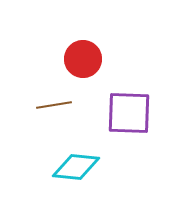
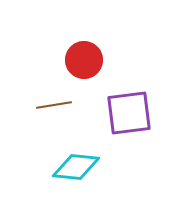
red circle: moved 1 px right, 1 px down
purple square: rotated 9 degrees counterclockwise
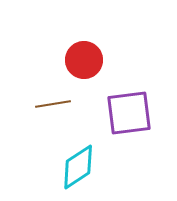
brown line: moved 1 px left, 1 px up
cyan diamond: moved 2 px right; rotated 39 degrees counterclockwise
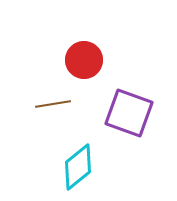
purple square: rotated 27 degrees clockwise
cyan diamond: rotated 6 degrees counterclockwise
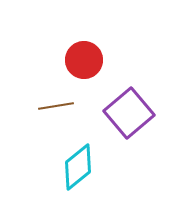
brown line: moved 3 px right, 2 px down
purple square: rotated 30 degrees clockwise
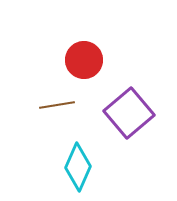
brown line: moved 1 px right, 1 px up
cyan diamond: rotated 27 degrees counterclockwise
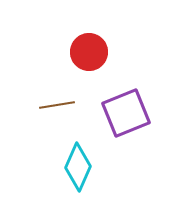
red circle: moved 5 px right, 8 px up
purple square: moved 3 px left; rotated 18 degrees clockwise
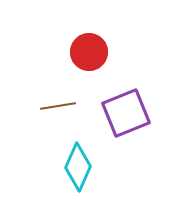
brown line: moved 1 px right, 1 px down
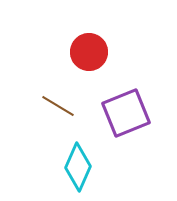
brown line: rotated 40 degrees clockwise
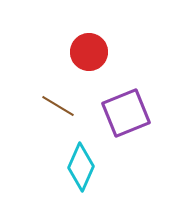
cyan diamond: moved 3 px right
